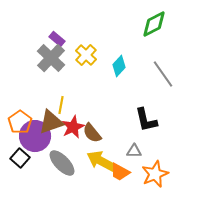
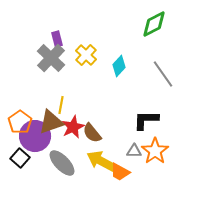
purple rectangle: rotated 35 degrees clockwise
black L-shape: rotated 104 degrees clockwise
orange star: moved 23 px up; rotated 12 degrees counterclockwise
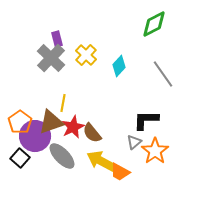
yellow line: moved 2 px right, 2 px up
gray triangle: moved 9 px up; rotated 42 degrees counterclockwise
gray ellipse: moved 7 px up
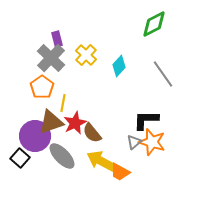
orange pentagon: moved 22 px right, 35 px up
red star: moved 2 px right, 4 px up
orange star: moved 3 px left, 9 px up; rotated 20 degrees counterclockwise
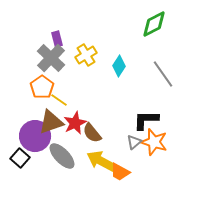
yellow cross: rotated 15 degrees clockwise
cyan diamond: rotated 10 degrees counterclockwise
yellow line: moved 4 px left, 3 px up; rotated 66 degrees counterclockwise
orange star: moved 2 px right
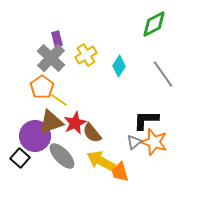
orange trapezoid: rotated 45 degrees clockwise
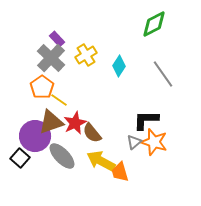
purple rectangle: rotated 28 degrees counterclockwise
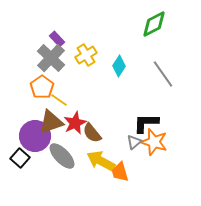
black L-shape: moved 3 px down
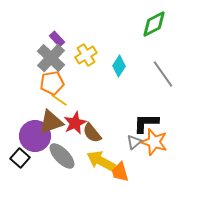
orange pentagon: moved 10 px right, 4 px up; rotated 25 degrees clockwise
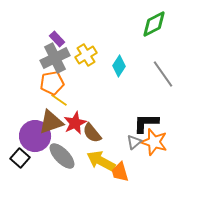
gray cross: moved 4 px right; rotated 20 degrees clockwise
